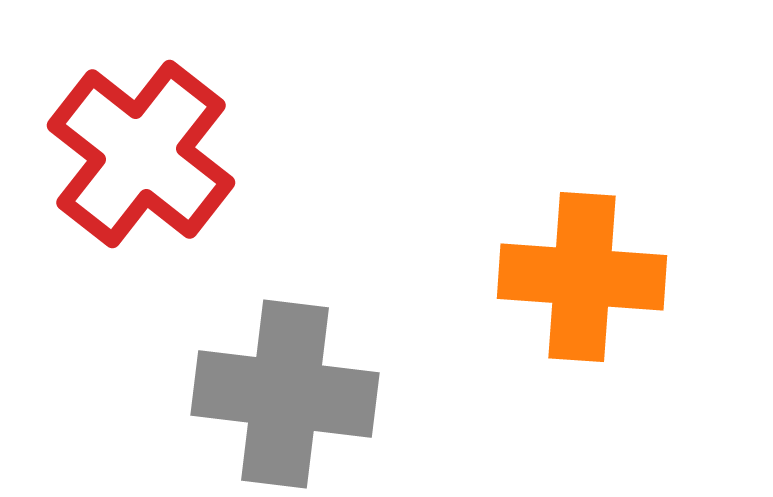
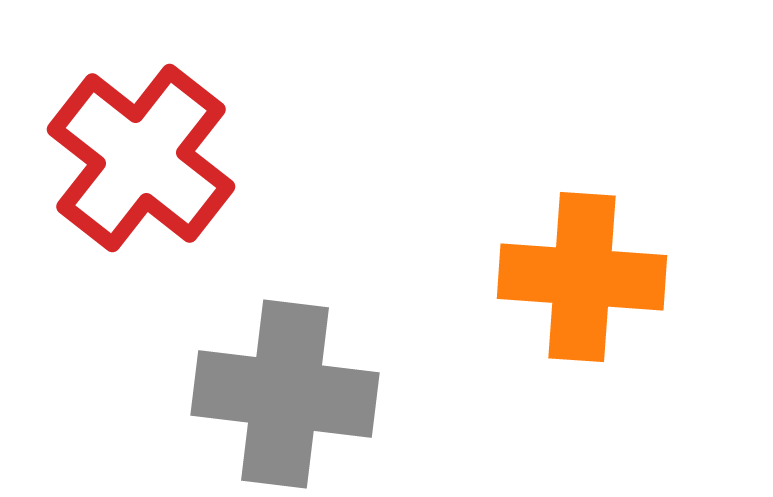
red cross: moved 4 px down
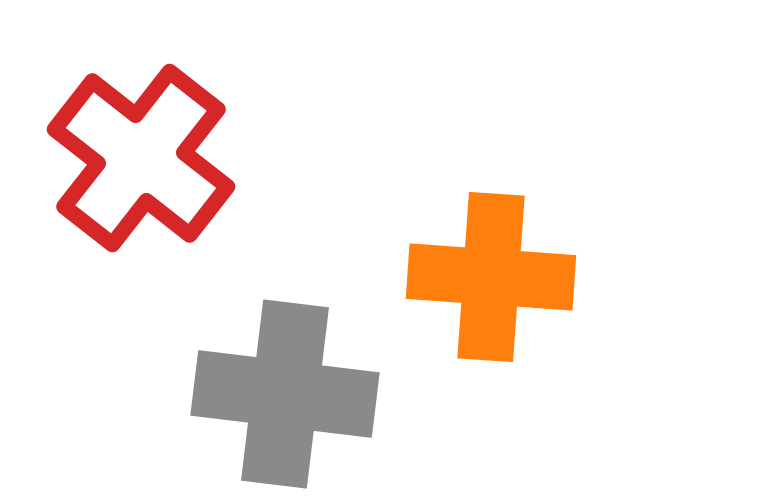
orange cross: moved 91 px left
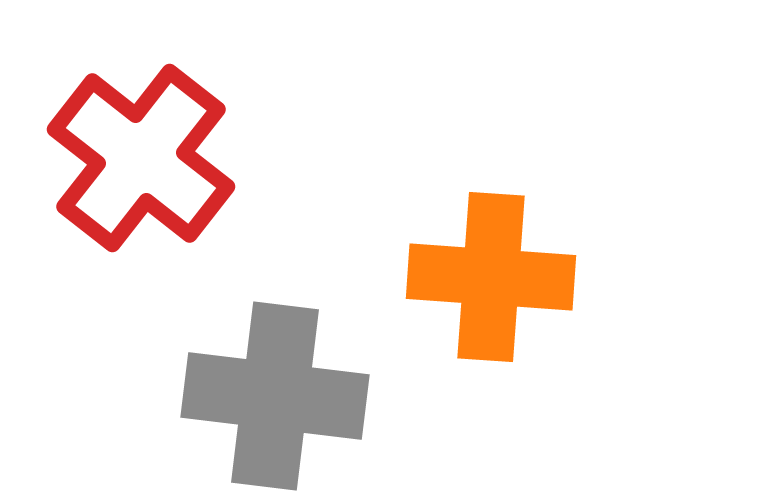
gray cross: moved 10 px left, 2 px down
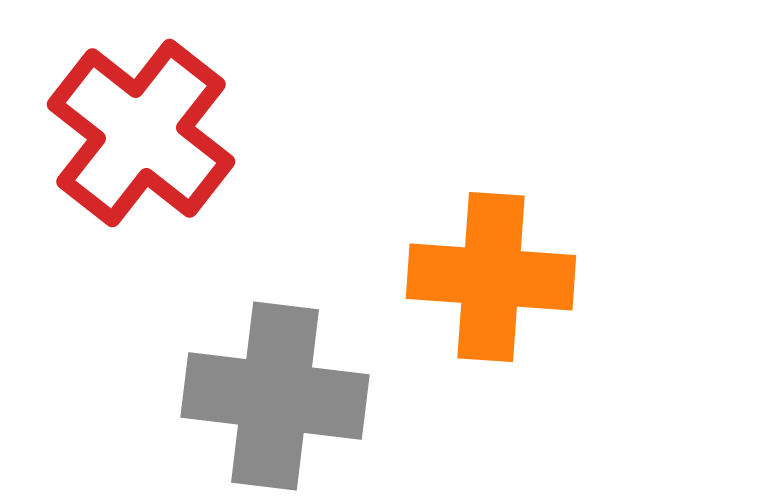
red cross: moved 25 px up
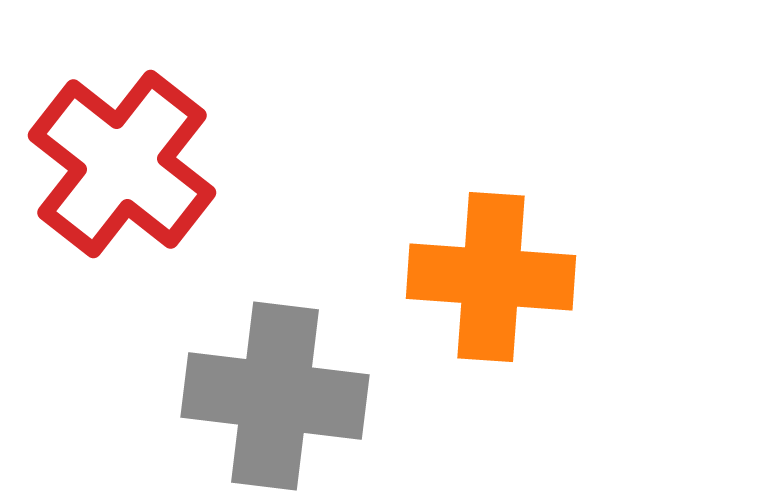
red cross: moved 19 px left, 31 px down
